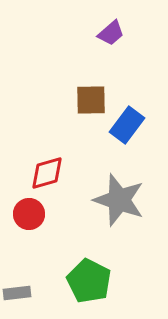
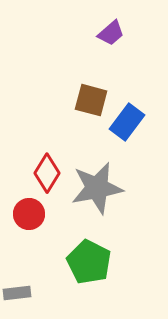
brown square: rotated 16 degrees clockwise
blue rectangle: moved 3 px up
red diamond: rotated 42 degrees counterclockwise
gray star: moved 22 px left, 12 px up; rotated 30 degrees counterclockwise
green pentagon: moved 19 px up
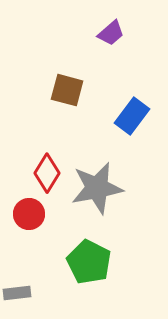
brown square: moved 24 px left, 10 px up
blue rectangle: moved 5 px right, 6 px up
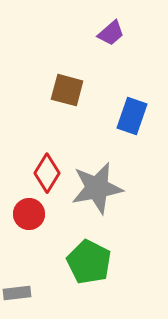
blue rectangle: rotated 18 degrees counterclockwise
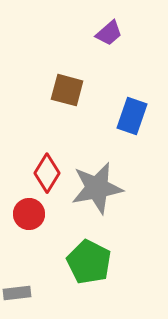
purple trapezoid: moved 2 px left
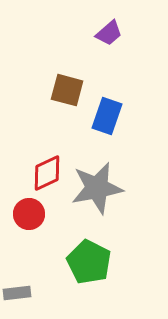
blue rectangle: moved 25 px left
red diamond: rotated 33 degrees clockwise
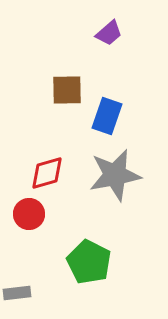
brown square: rotated 16 degrees counterclockwise
red diamond: rotated 9 degrees clockwise
gray star: moved 18 px right, 13 px up
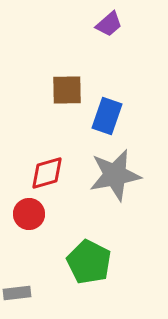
purple trapezoid: moved 9 px up
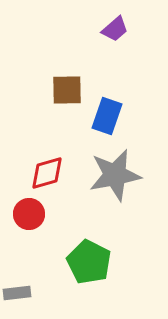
purple trapezoid: moved 6 px right, 5 px down
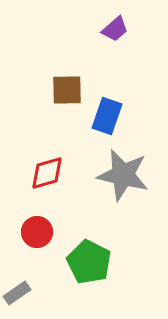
gray star: moved 8 px right; rotated 24 degrees clockwise
red circle: moved 8 px right, 18 px down
gray rectangle: rotated 28 degrees counterclockwise
